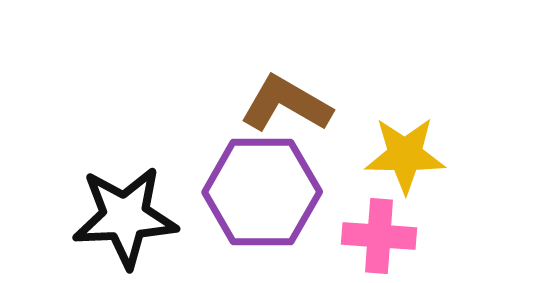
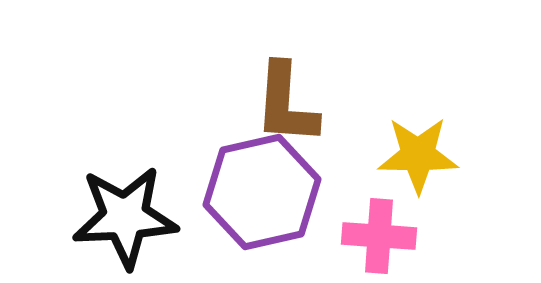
brown L-shape: rotated 116 degrees counterclockwise
yellow star: moved 13 px right
purple hexagon: rotated 13 degrees counterclockwise
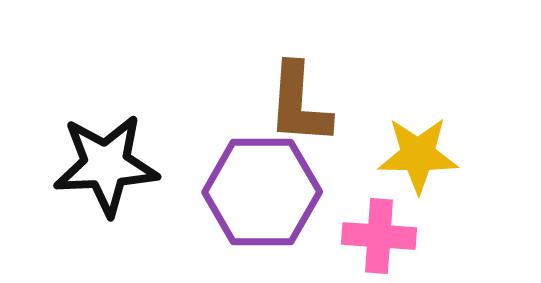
brown L-shape: moved 13 px right
purple hexagon: rotated 13 degrees clockwise
black star: moved 19 px left, 52 px up
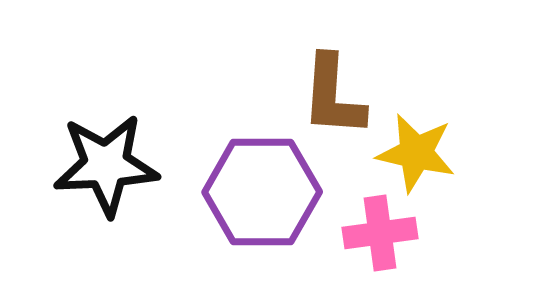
brown L-shape: moved 34 px right, 8 px up
yellow star: moved 2 px left, 2 px up; rotated 12 degrees clockwise
pink cross: moved 1 px right, 3 px up; rotated 12 degrees counterclockwise
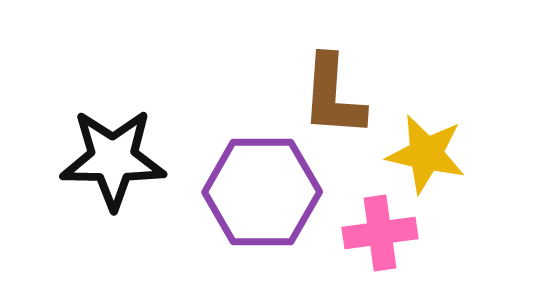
yellow star: moved 10 px right, 1 px down
black star: moved 7 px right, 6 px up; rotated 4 degrees clockwise
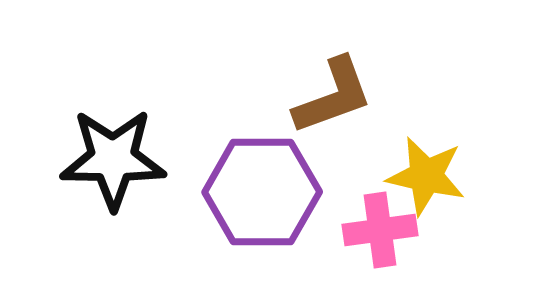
brown L-shape: rotated 114 degrees counterclockwise
yellow star: moved 22 px down
pink cross: moved 3 px up
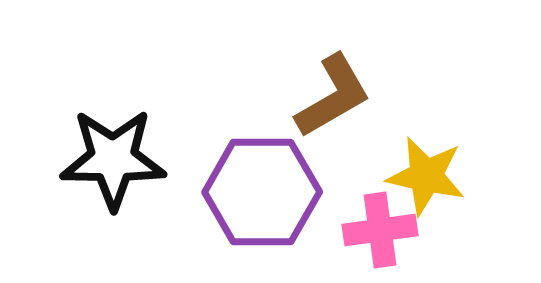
brown L-shape: rotated 10 degrees counterclockwise
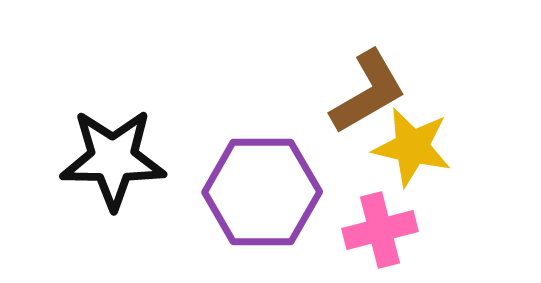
brown L-shape: moved 35 px right, 4 px up
yellow star: moved 14 px left, 29 px up
pink cross: rotated 6 degrees counterclockwise
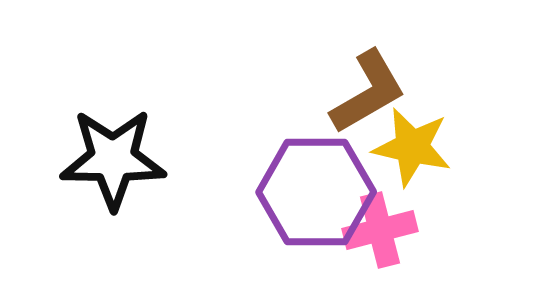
purple hexagon: moved 54 px right
